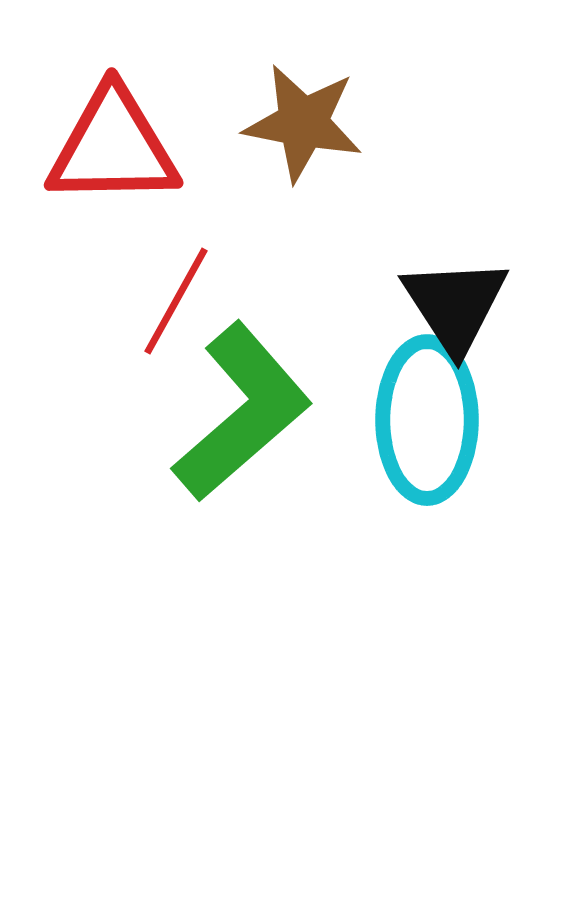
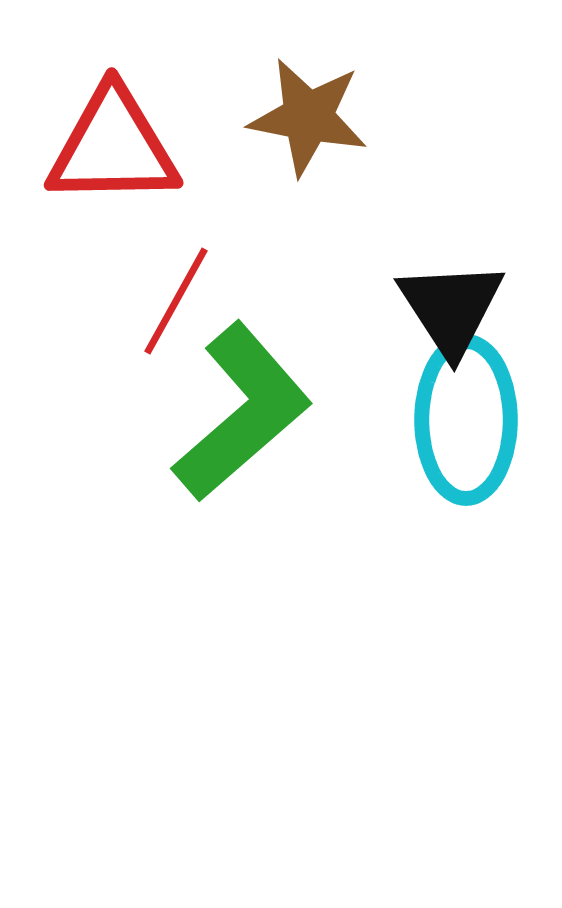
brown star: moved 5 px right, 6 px up
black triangle: moved 4 px left, 3 px down
cyan ellipse: moved 39 px right
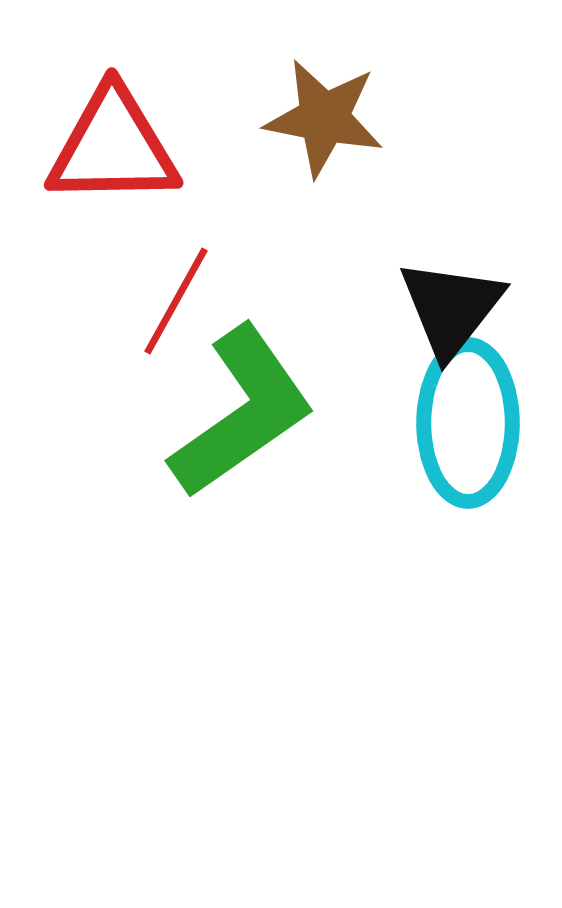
brown star: moved 16 px right, 1 px down
black triangle: rotated 11 degrees clockwise
green L-shape: rotated 6 degrees clockwise
cyan ellipse: moved 2 px right, 3 px down
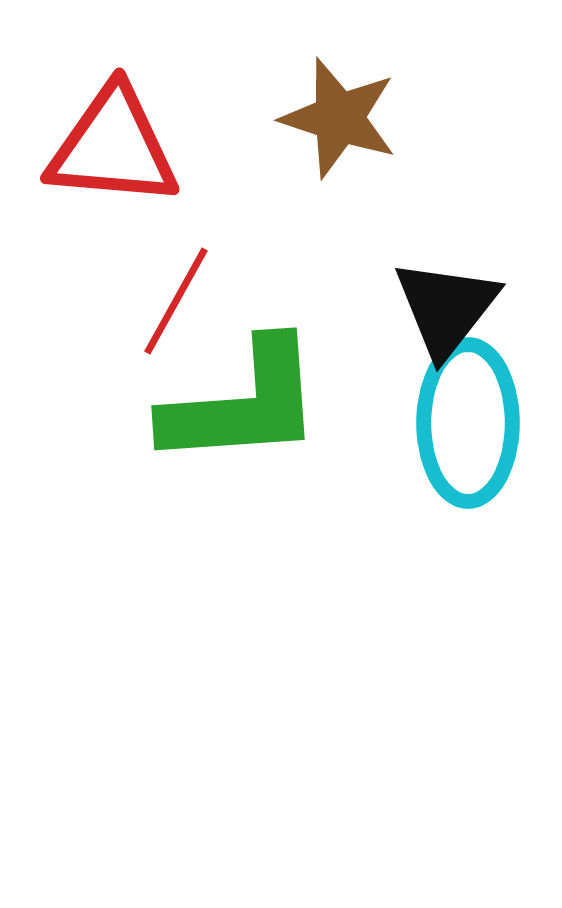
brown star: moved 15 px right; rotated 7 degrees clockwise
red triangle: rotated 6 degrees clockwise
black triangle: moved 5 px left
green L-shape: moved 1 px right, 8 px up; rotated 31 degrees clockwise
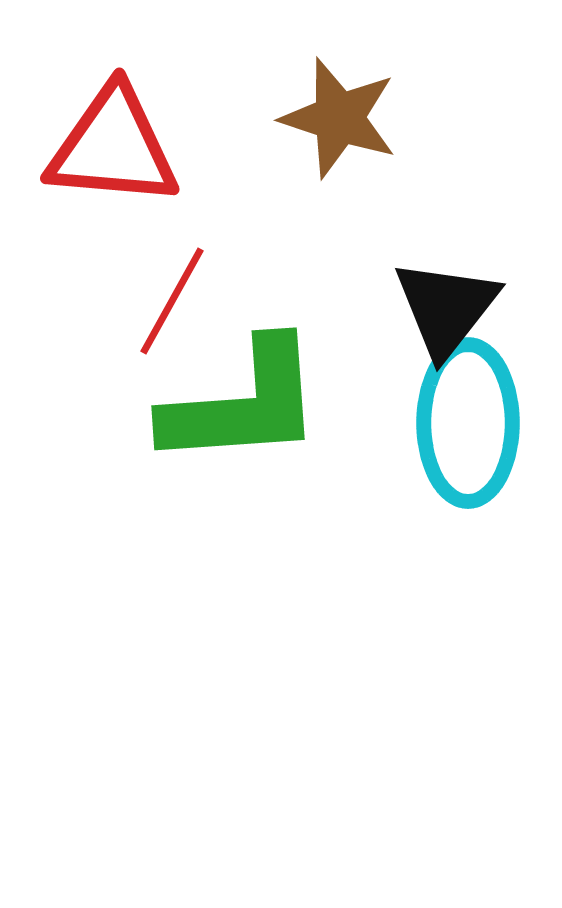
red line: moved 4 px left
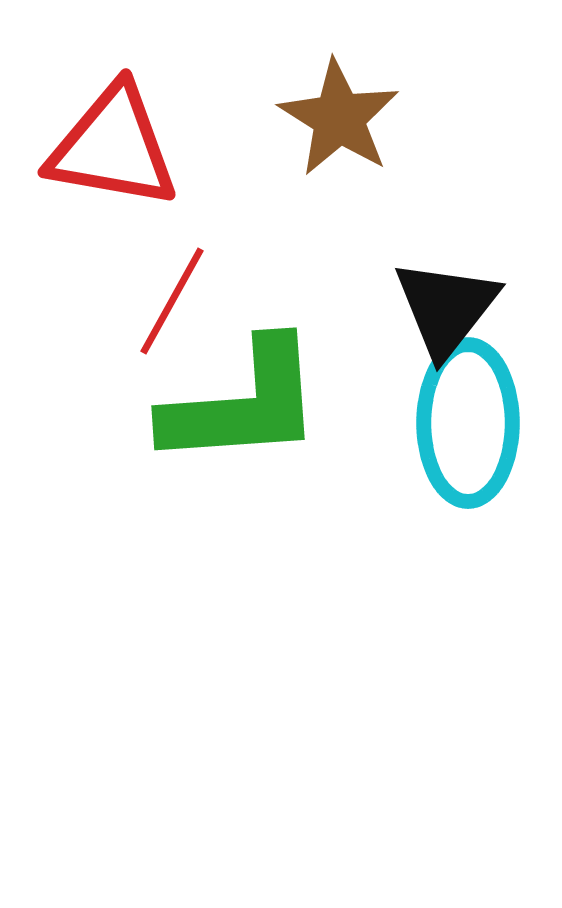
brown star: rotated 14 degrees clockwise
red triangle: rotated 5 degrees clockwise
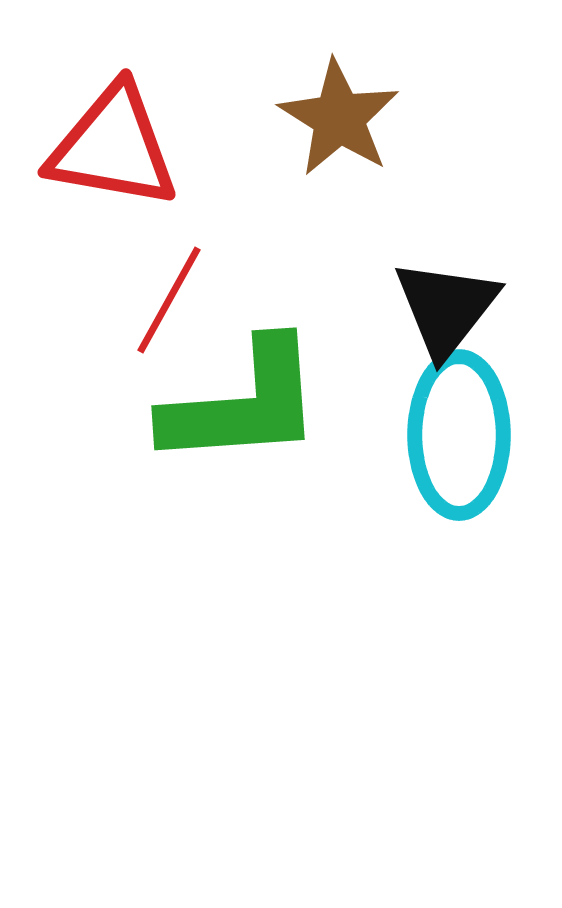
red line: moved 3 px left, 1 px up
cyan ellipse: moved 9 px left, 12 px down
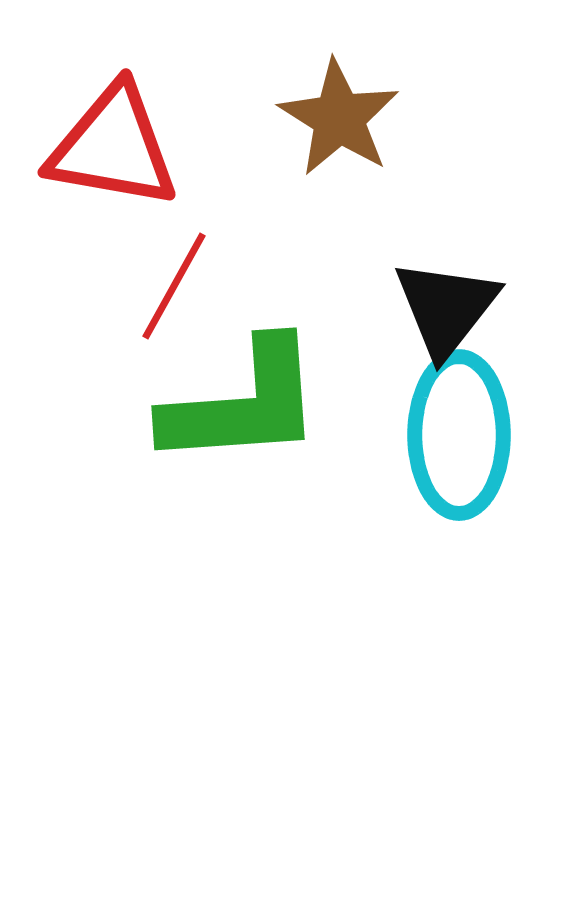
red line: moved 5 px right, 14 px up
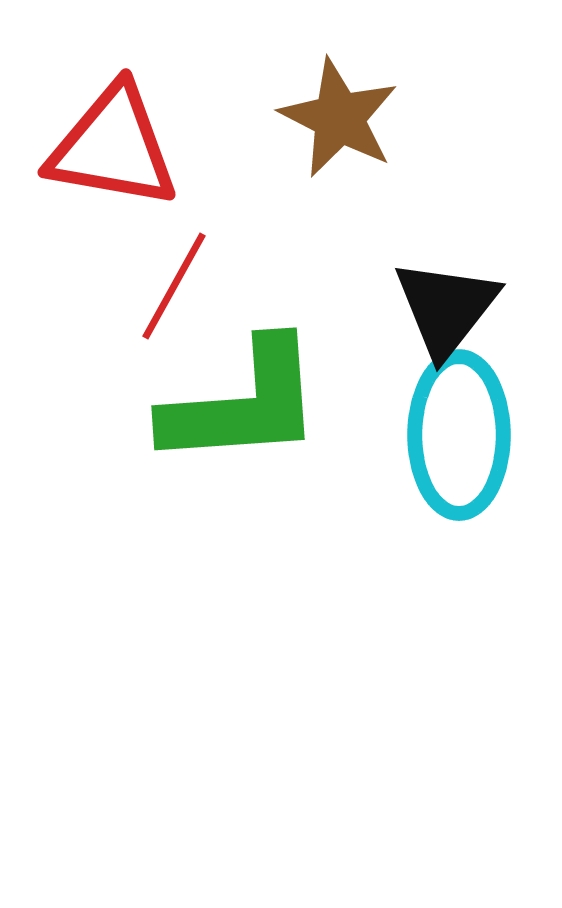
brown star: rotated 5 degrees counterclockwise
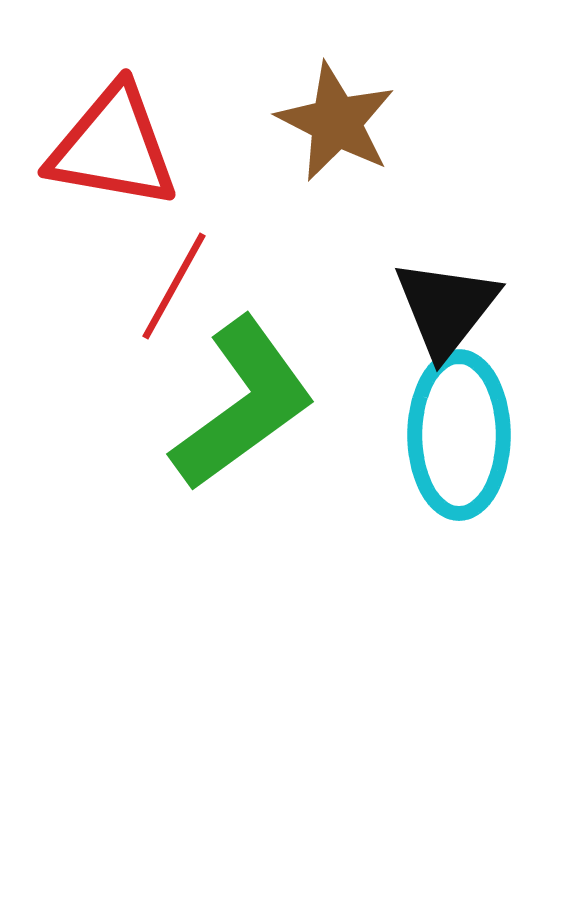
brown star: moved 3 px left, 4 px down
green L-shape: rotated 32 degrees counterclockwise
